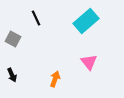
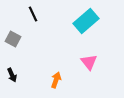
black line: moved 3 px left, 4 px up
orange arrow: moved 1 px right, 1 px down
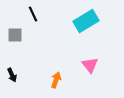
cyan rectangle: rotated 10 degrees clockwise
gray square: moved 2 px right, 4 px up; rotated 28 degrees counterclockwise
pink triangle: moved 1 px right, 3 px down
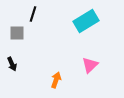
black line: rotated 42 degrees clockwise
gray square: moved 2 px right, 2 px up
pink triangle: rotated 24 degrees clockwise
black arrow: moved 11 px up
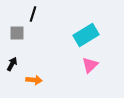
cyan rectangle: moved 14 px down
black arrow: rotated 128 degrees counterclockwise
orange arrow: moved 22 px left; rotated 77 degrees clockwise
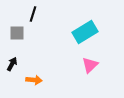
cyan rectangle: moved 1 px left, 3 px up
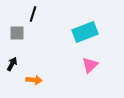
cyan rectangle: rotated 10 degrees clockwise
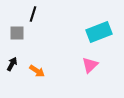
cyan rectangle: moved 14 px right
orange arrow: moved 3 px right, 9 px up; rotated 28 degrees clockwise
